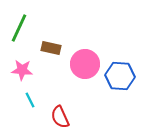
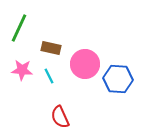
blue hexagon: moved 2 px left, 3 px down
cyan line: moved 19 px right, 24 px up
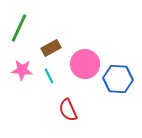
brown rectangle: rotated 42 degrees counterclockwise
red semicircle: moved 8 px right, 7 px up
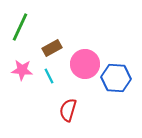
green line: moved 1 px right, 1 px up
brown rectangle: moved 1 px right
blue hexagon: moved 2 px left, 1 px up
red semicircle: rotated 40 degrees clockwise
